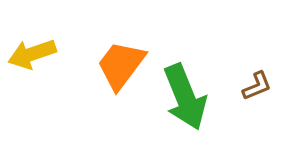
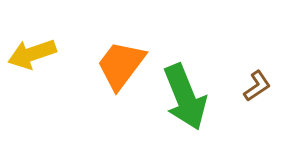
brown L-shape: rotated 12 degrees counterclockwise
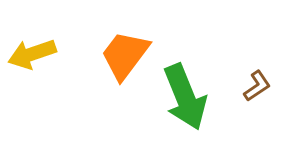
orange trapezoid: moved 4 px right, 10 px up
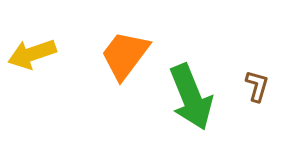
brown L-shape: rotated 40 degrees counterclockwise
green arrow: moved 6 px right
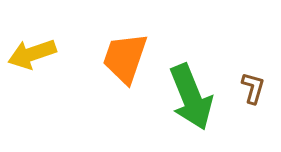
orange trapezoid: moved 3 px down; rotated 18 degrees counterclockwise
brown L-shape: moved 4 px left, 2 px down
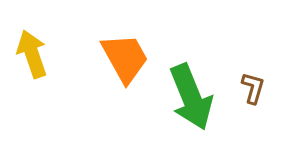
yellow arrow: rotated 90 degrees clockwise
orange trapezoid: rotated 132 degrees clockwise
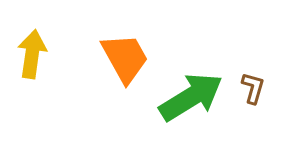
yellow arrow: rotated 27 degrees clockwise
green arrow: rotated 100 degrees counterclockwise
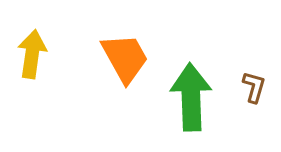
brown L-shape: moved 1 px right, 1 px up
green arrow: rotated 60 degrees counterclockwise
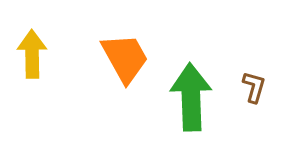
yellow arrow: rotated 9 degrees counterclockwise
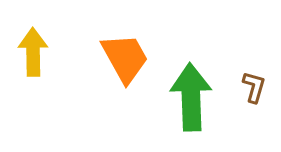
yellow arrow: moved 1 px right, 2 px up
